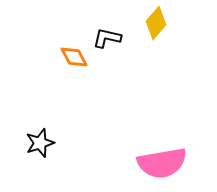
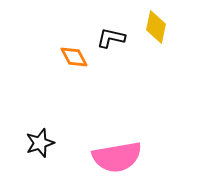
yellow diamond: moved 4 px down; rotated 28 degrees counterclockwise
black L-shape: moved 4 px right
pink semicircle: moved 45 px left, 6 px up
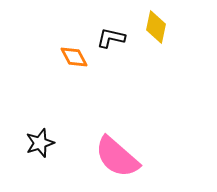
pink semicircle: rotated 51 degrees clockwise
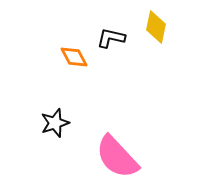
black star: moved 15 px right, 20 px up
pink semicircle: rotated 6 degrees clockwise
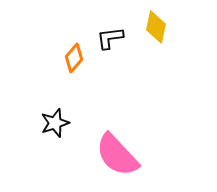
black L-shape: moved 1 px left; rotated 20 degrees counterclockwise
orange diamond: moved 1 px down; rotated 68 degrees clockwise
pink semicircle: moved 2 px up
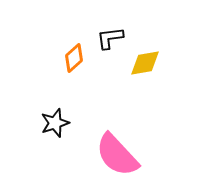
yellow diamond: moved 11 px left, 36 px down; rotated 68 degrees clockwise
orange diamond: rotated 8 degrees clockwise
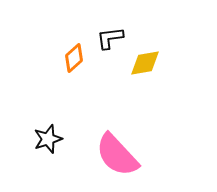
black star: moved 7 px left, 16 px down
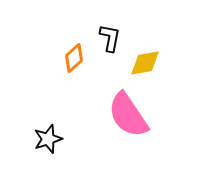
black L-shape: rotated 108 degrees clockwise
pink semicircle: moved 11 px right, 40 px up; rotated 9 degrees clockwise
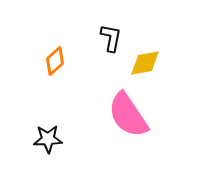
black L-shape: moved 1 px right
orange diamond: moved 19 px left, 3 px down
black star: rotated 16 degrees clockwise
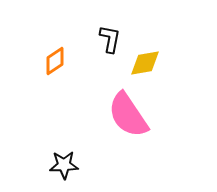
black L-shape: moved 1 px left, 1 px down
orange diamond: rotated 8 degrees clockwise
black star: moved 16 px right, 26 px down
